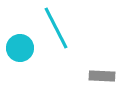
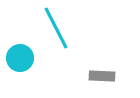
cyan circle: moved 10 px down
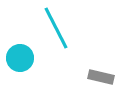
gray rectangle: moved 1 px left, 1 px down; rotated 10 degrees clockwise
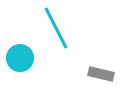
gray rectangle: moved 3 px up
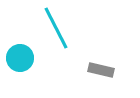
gray rectangle: moved 4 px up
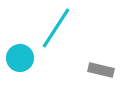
cyan line: rotated 60 degrees clockwise
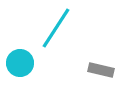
cyan circle: moved 5 px down
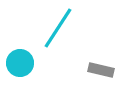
cyan line: moved 2 px right
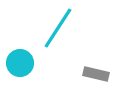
gray rectangle: moved 5 px left, 4 px down
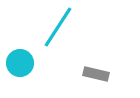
cyan line: moved 1 px up
